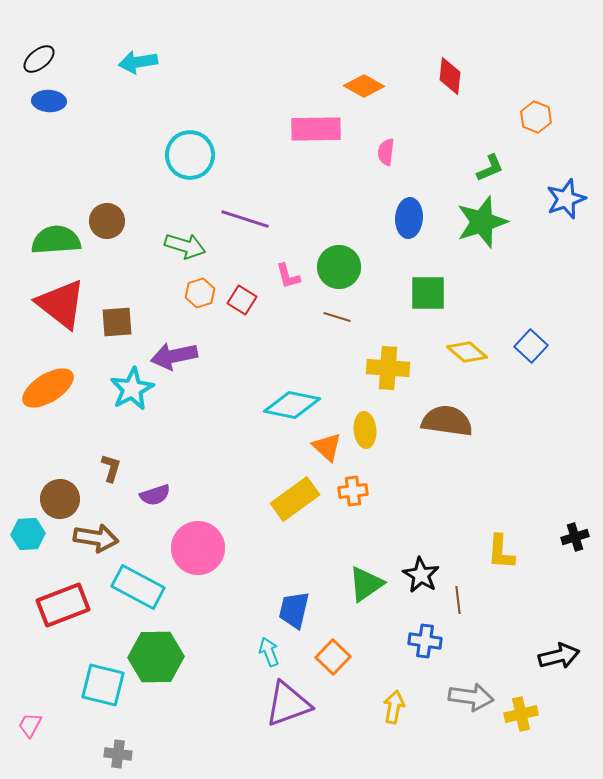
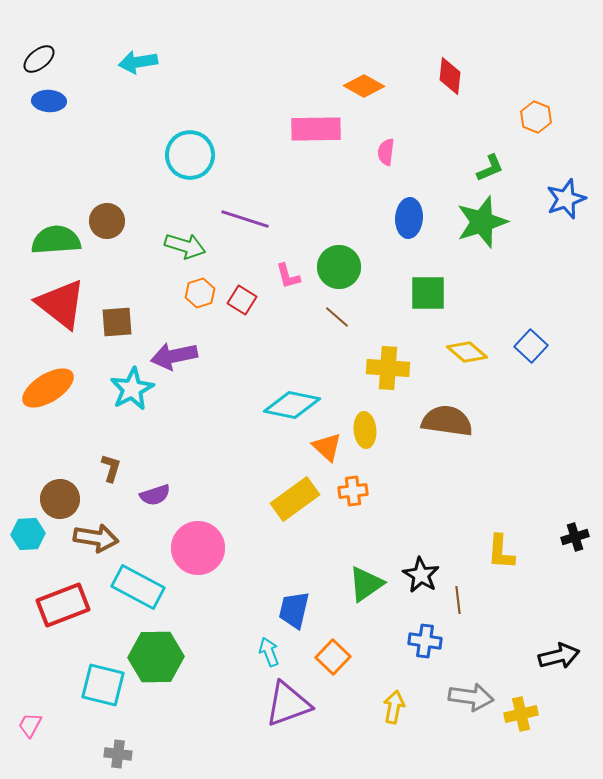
brown line at (337, 317): rotated 24 degrees clockwise
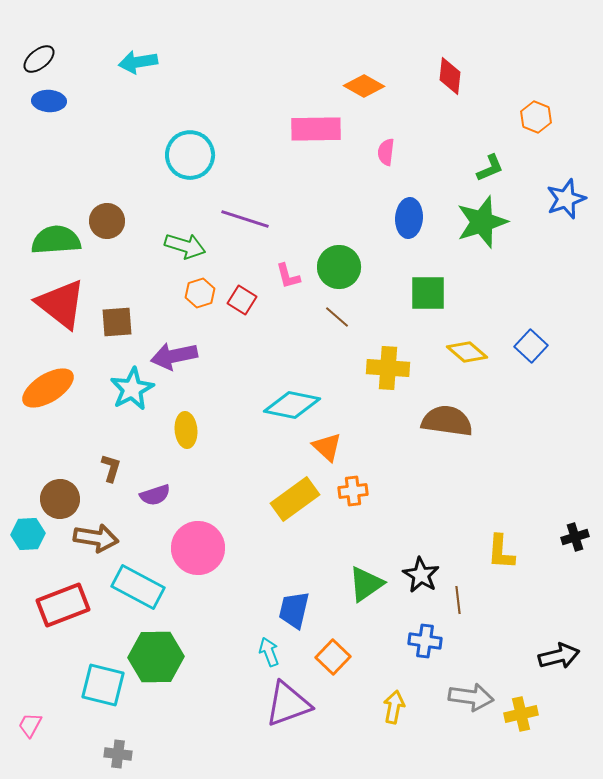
yellow ellipse at (365, 430): moved 179 px left
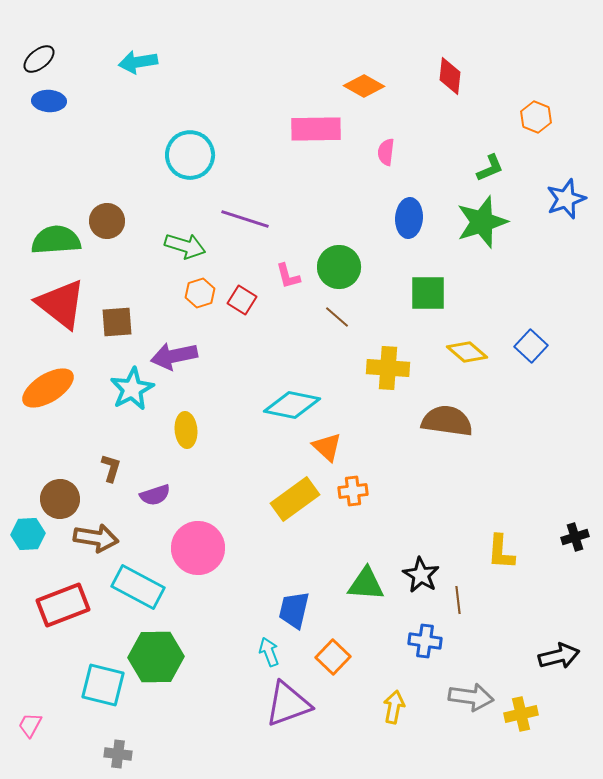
green triangle at (366, 584): rotated 39 degrees clockwise
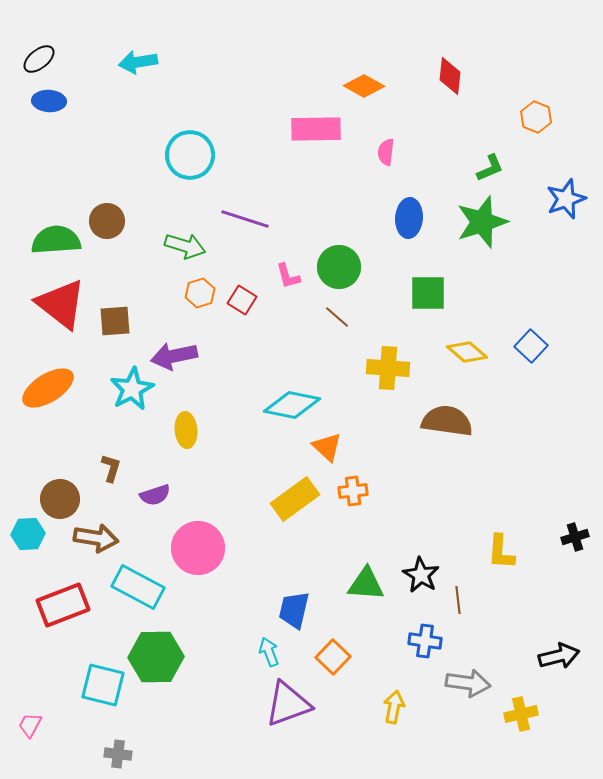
brown square at (117, 322): moved 2 px left, 1 px up
gray arrow at (471, 697): moved 3 px left, 14 px up
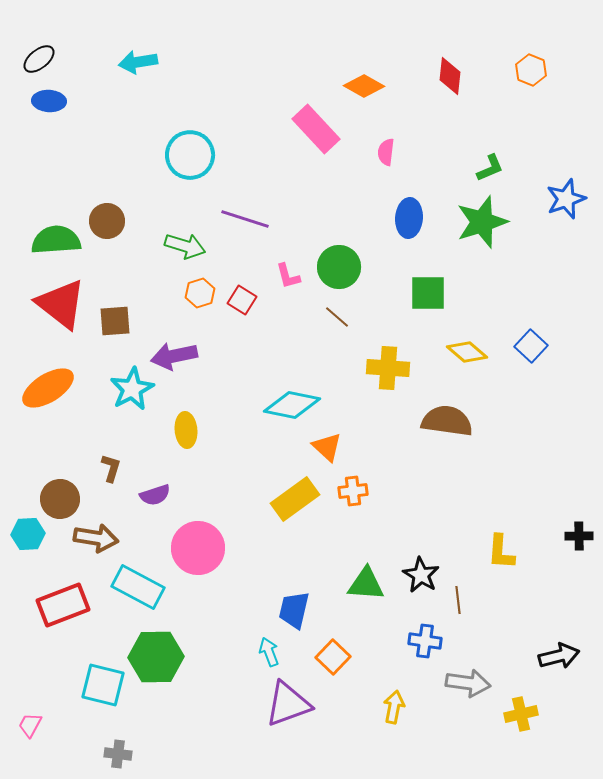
orange hexagon at (536, 117): moved 5 px left, 47 px up
pink rectangle at (316, 129): rotated 48 degrees clockwise
black cross at (575, 537): moved 4 px right, 1 px up; rotated 16 degrees clockwise
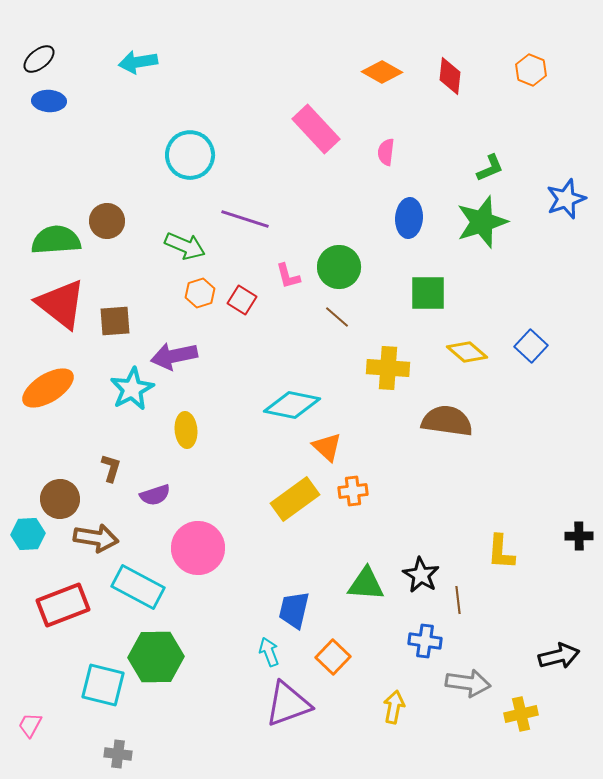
orange diamond at (364, 86): moved 18 px right, 14 px up
green arrow at (185, 246): rotated 6 degrees clockwise
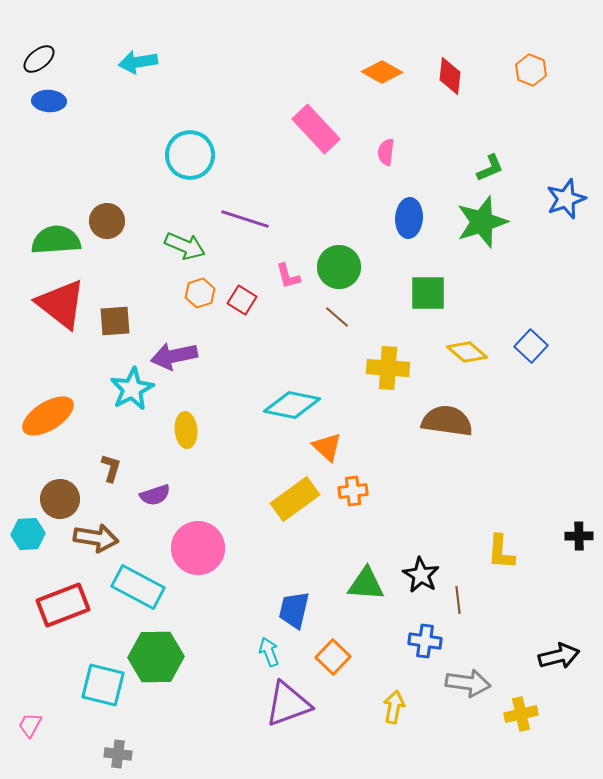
orange ellipse at (48, 388): moved 28 px down
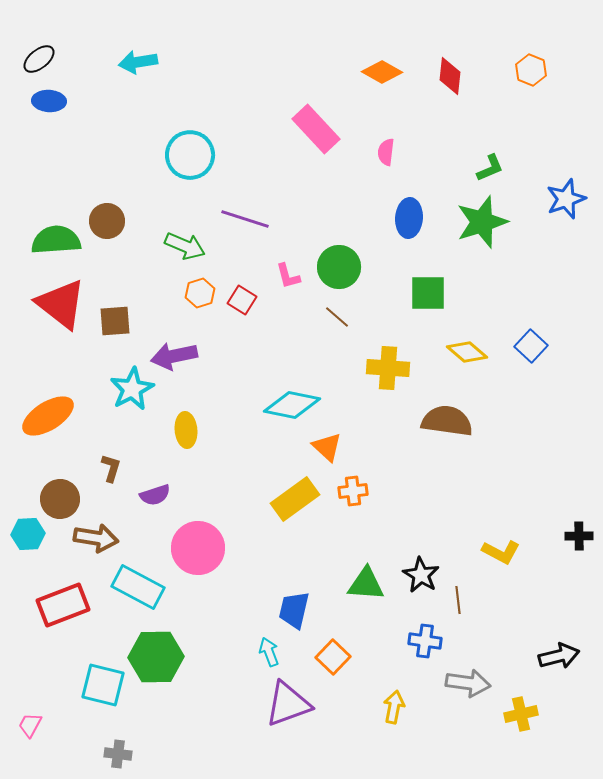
yellow L-shape at (501, 552): rotated 66 degrees counterclockwise
